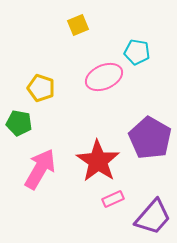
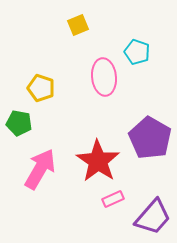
cyan pentagon: rotated 10 degrees clockwise
pink ellipse: rotated 72 degrees counterclockwise
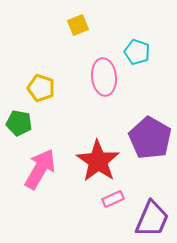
purple trapezoid: moved 1 px left, 2 px down; rotated 18 degrees counterclockwise
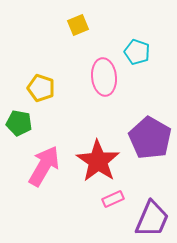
pink arrow: moved 4 px right, 3 px up
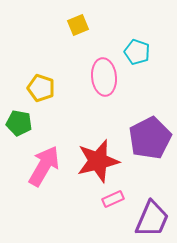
purple pentagon: rotated 15 degrees clockwise
red star: rotated 24 degrees clockwise
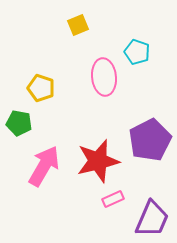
purple pentagon: moved 2 px down
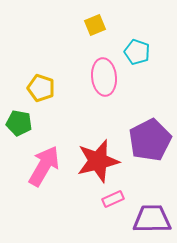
yellow square: moved 17 px right
purple trapezoid: rotated 114 degrees counterclockwise
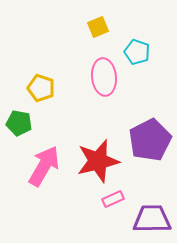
yellow square: moved 3 px right, 2 px down
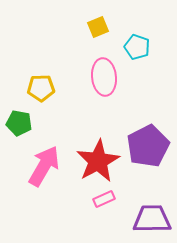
cyan pentagon: moved 5 px up
yellow pentagon: rotated 20 degrees counterclockwise
purple pentagon: moved 2 px left, 6 px down
red star: rotated 15 degrees counterclockwise
pink rectangle: moved 9 px left
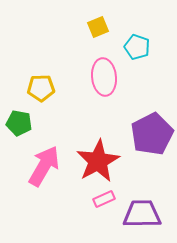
purple pentagon: moved 4 px right, 12 px up
purple trapezoid: moved 10 px left, 5 px up
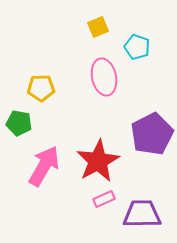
pink ellipse: rotated 6 degrees counterclockwise
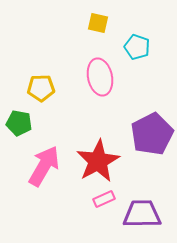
yellow square: moved 4 px up; rotated 35 degrees clockwise
pink ellipse: moved 4 px left
